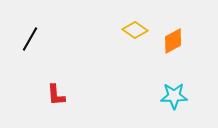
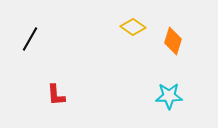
yellow diamond: moved 2 px left, 3 px up
orange diamond: rotated 44 degrees counterclockwise
cyan star: moved 5 px left
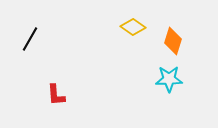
cyan star: moved 17 px up
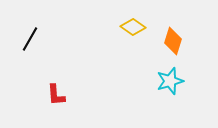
cyan star: moved 1 px right, 2 px down; rotated 16 degrees counterclockwise
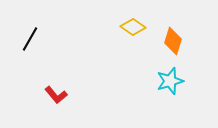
red L-shape: rotated 35 degrees counterclockwise
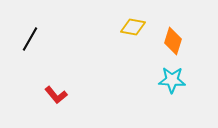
yellow diamond: rotated 25 degrees counterclockwise
cyan star: moved 2 px right, 1 px up; rotated 20 degrees clockwise
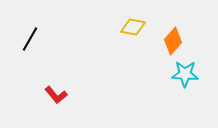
orange diamond: rotated 24 degrees clockwise
cyan star: moved 13 px right, 6 px up
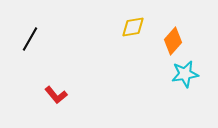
yellow diamond: rotated 20 degrees counterclockwise
cyan star: rotated 12 degrees counterclockwise
